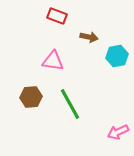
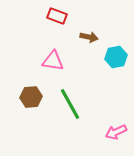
cyan hexagon: moved 1 px left, 1 px down
pink arrow: moved 2 px left
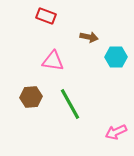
red rectangle: moved 11 px left
cyan hexagon: rotated 10 degrees clockwise
